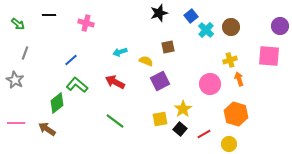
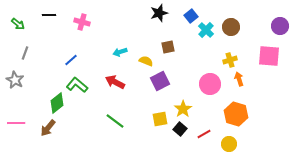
pink cross: moved 4 px left, 1 px up
brown arrow: moved 1 px right, 1 px up; rotated 84 degrees counterclockwise
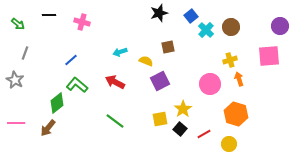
pink square: rotated 10 degrees counterclockwise
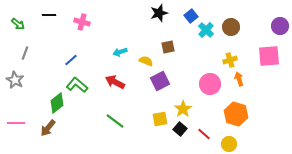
red line: rotated 72 degrees clockwise
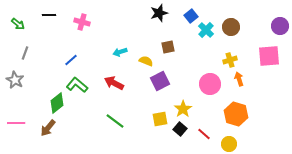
red arrow: moved 1 px left, 1 px down
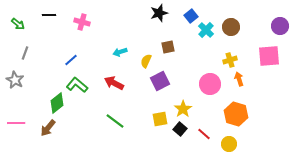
yellow semicircle: rotated 88 degrees counterclockwise
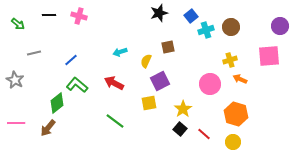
pink cross: moved 3 px left, 6 px up
cyan cross: rotated 28 degrees clockwise
gray line: moved 9 px right; rotated 56 degrees clockwise
orange arrow: moved 1 px right; rotated 48 degrees counterclockwise
yellow square: moved 11 px left, 16 px up
yellow circle: moved 4 px right, 2 px up
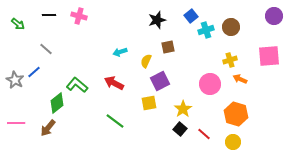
black star: moved 2 px left, 7 px down
purple circle: moved 6 px left, 10 px up
gray line: moved 12 px right, 4 px up; rotated 56 degrees clockwise
blue line: moved 37 px left, 12 px down
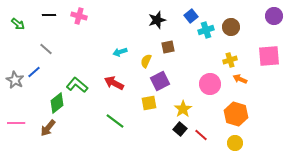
red line: moved 3 px left, 1 px down
yellow circle: moved 2 px right, 1 px down
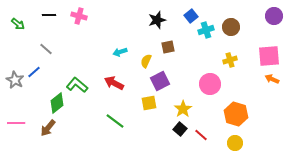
orange arrow: moved 32 px right
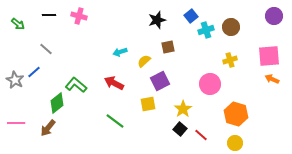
yellow semicircle: moved 2 px left; rotated 24 degrees clockwise
green L-shape: moved 1 px left
yellow square: moved 1 px left, 1 px down
